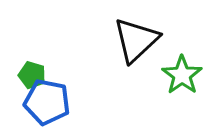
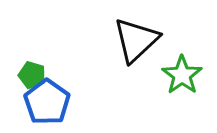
blue pentagon: rotated 24 degrees clockwise
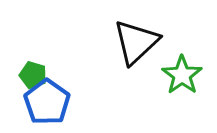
black triangle: moved 2 px down
green pentagon: moved 1 px right
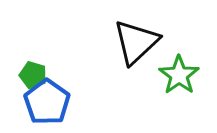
green star: moved 3 px left
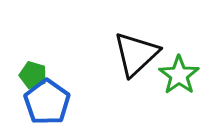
black triangle: moved 12 px down
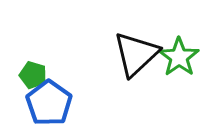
green star: moved 18 px up
blue pentagon: moved 2 px right, 1 px down
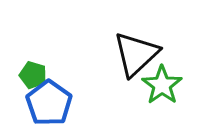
green star: moved 17 px left, 28 px down
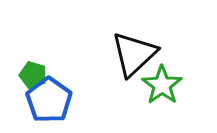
black triangle: moved 2 px left
blue pentagon: moved 3 px up
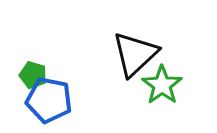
black triangle: moved 1 px right
blue pentagon: rotated 24 degrees counterclockwise
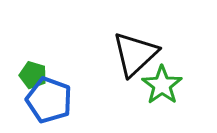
blue pentagon: rotated 9 degrees clockwise
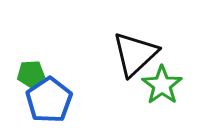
green pentagon: moved 2 px left, 1 px up; rotated 20 degrees counterclockwise
blue pentagon: rotated 18 degrees clockwise
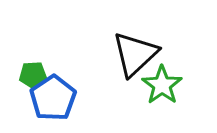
green pentagon: moved 2 px right, 1 px down
blue pentagon: moved 4 px right, 2 px up
